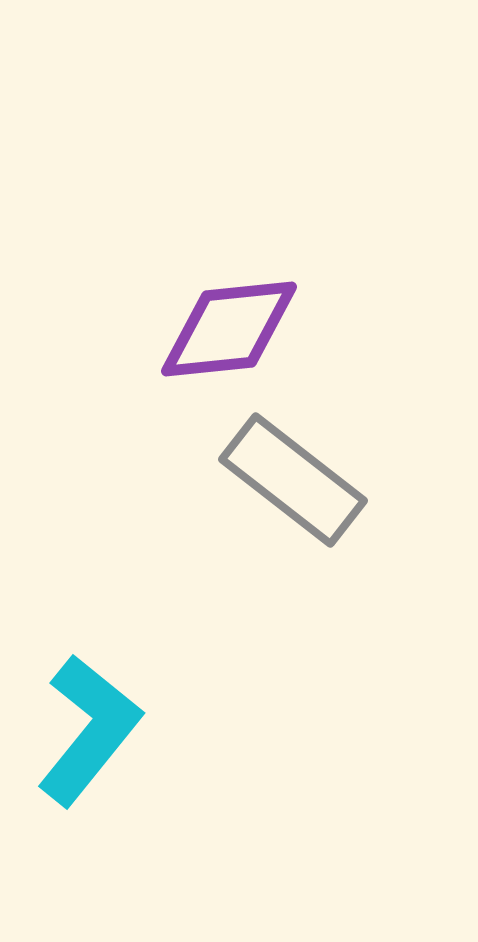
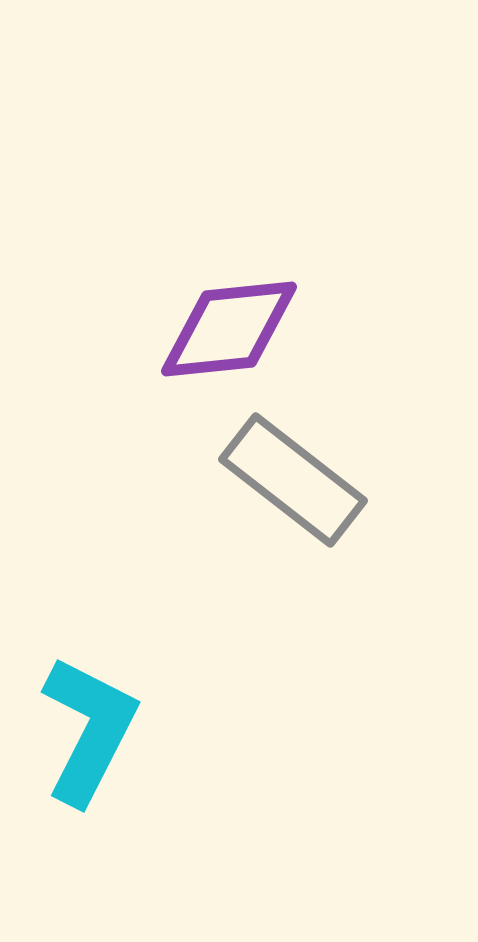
cyan L-shape: rotated 12 degrees counterclockwise
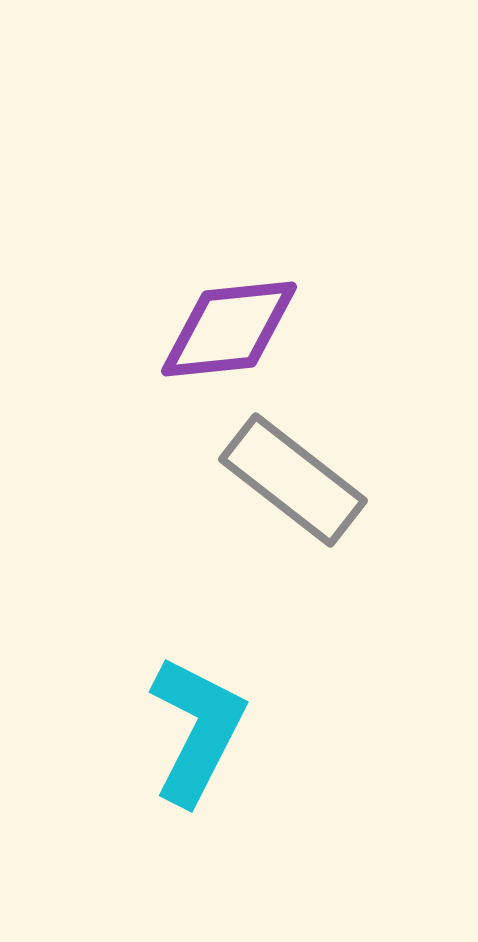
cyan L-shape: moved 108 px right
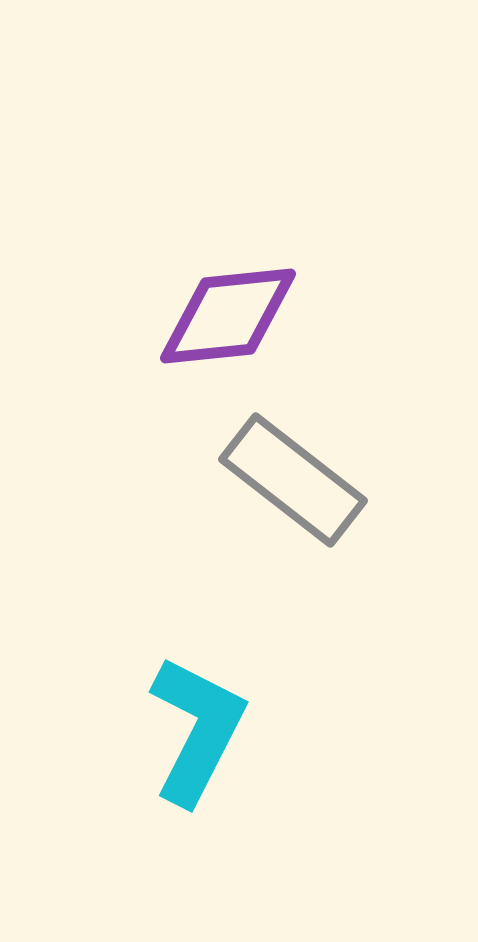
purple diamond: moved 1 px left, 13 px up
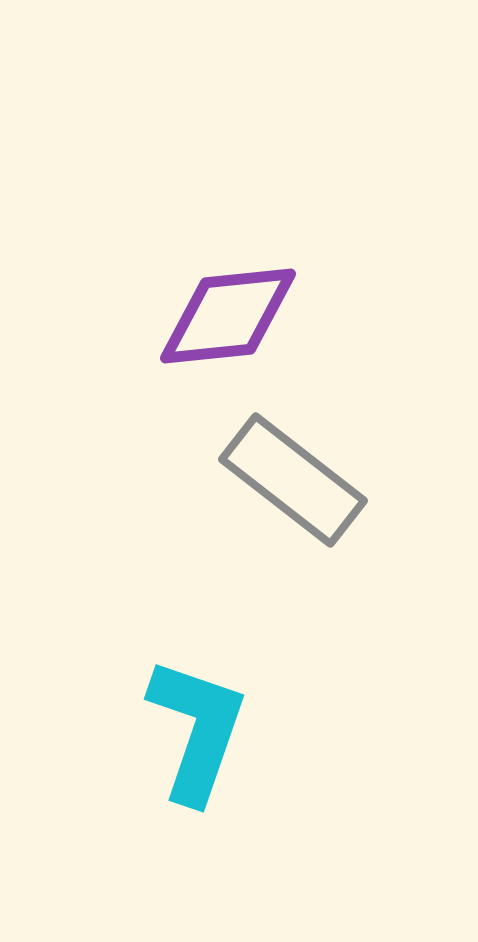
cyan L-shape: rotated 8 degrees counterclockwise
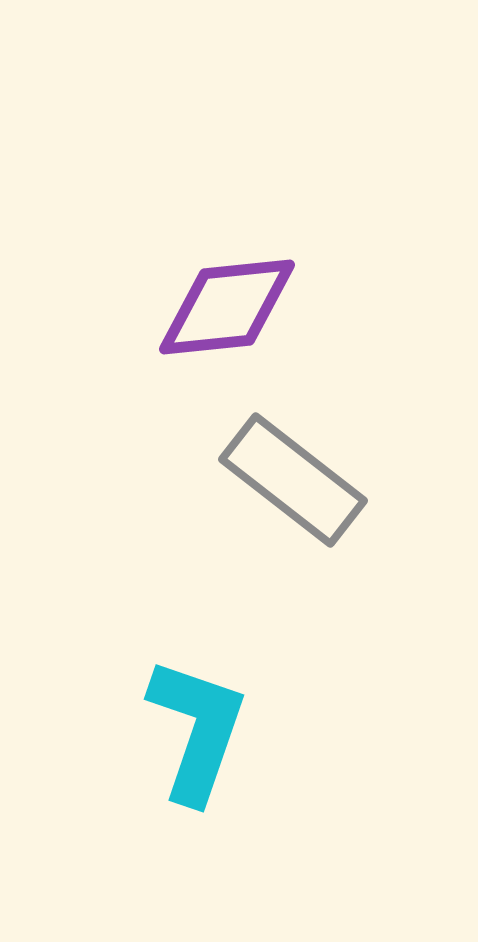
purple diamond: moved 1 px left, 9 px up
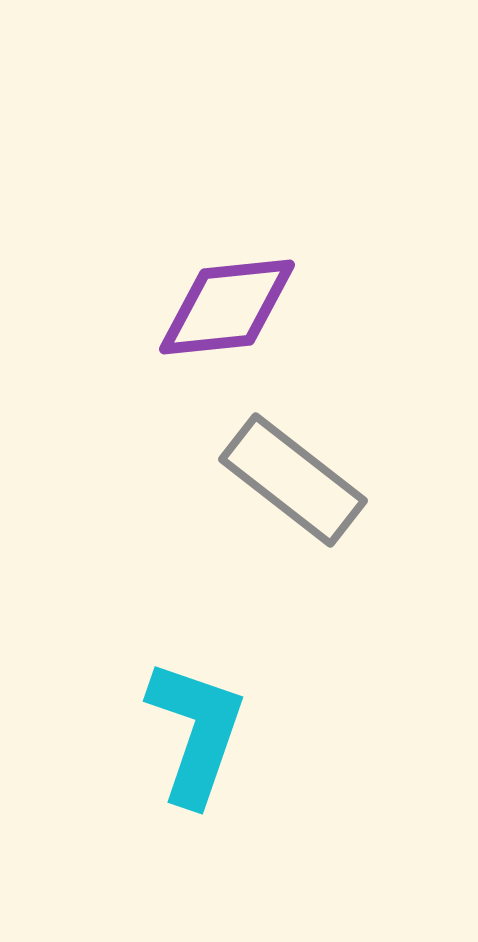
cyan L-shape: moved 1 px left, 2 px down
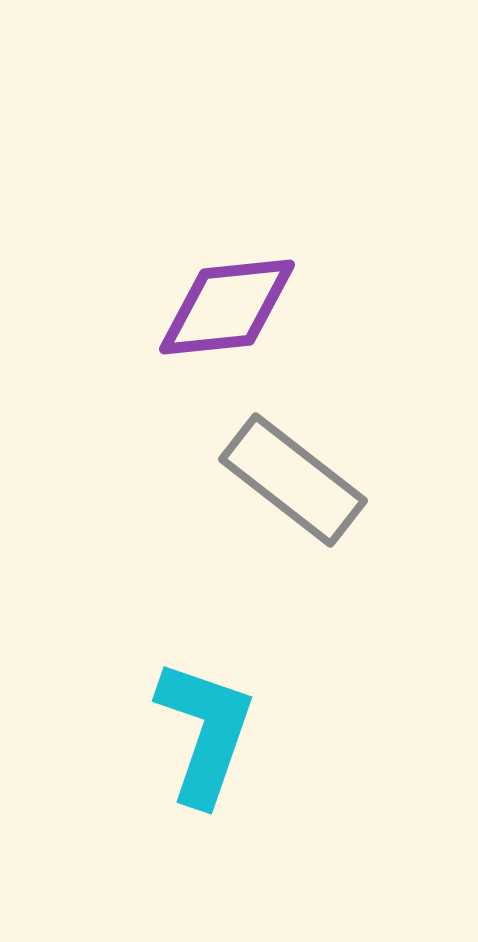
cyan L-shape: moved 9 px right
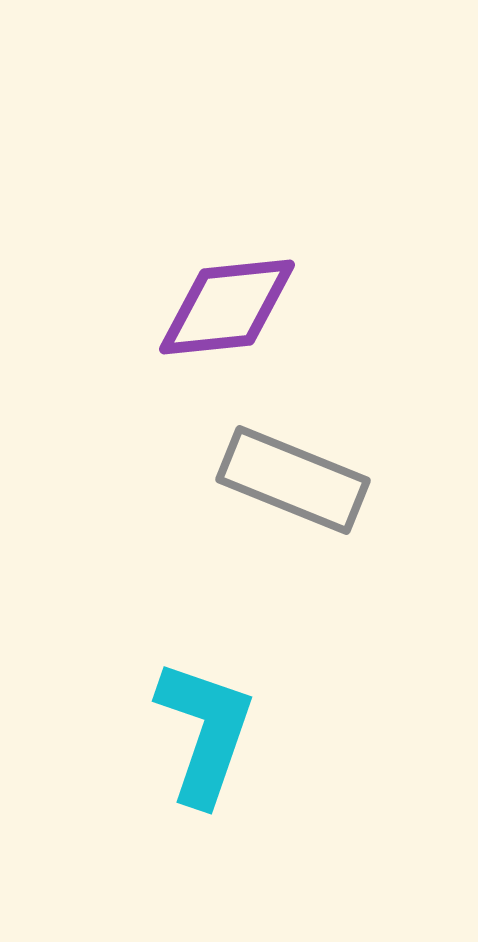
gray rectangle: rotated 16 degrees counterclockwise
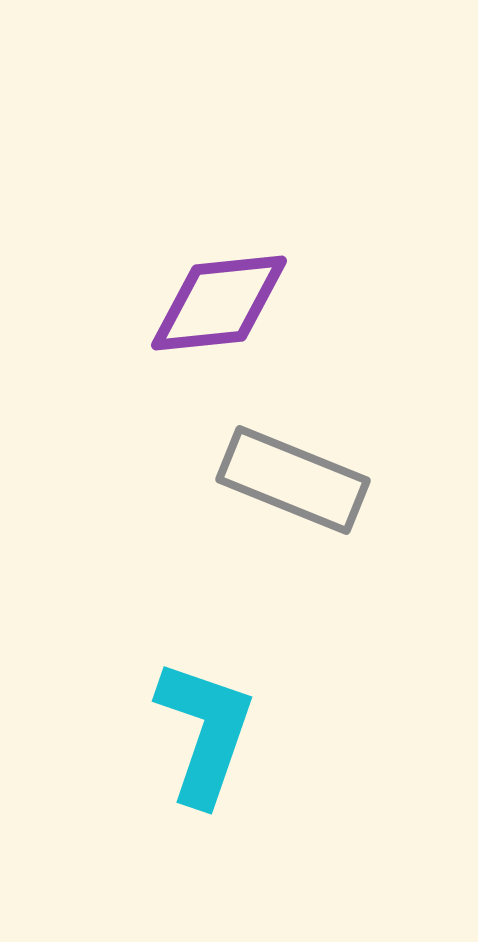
purple diamond: moved 8 px left, 4 px up
